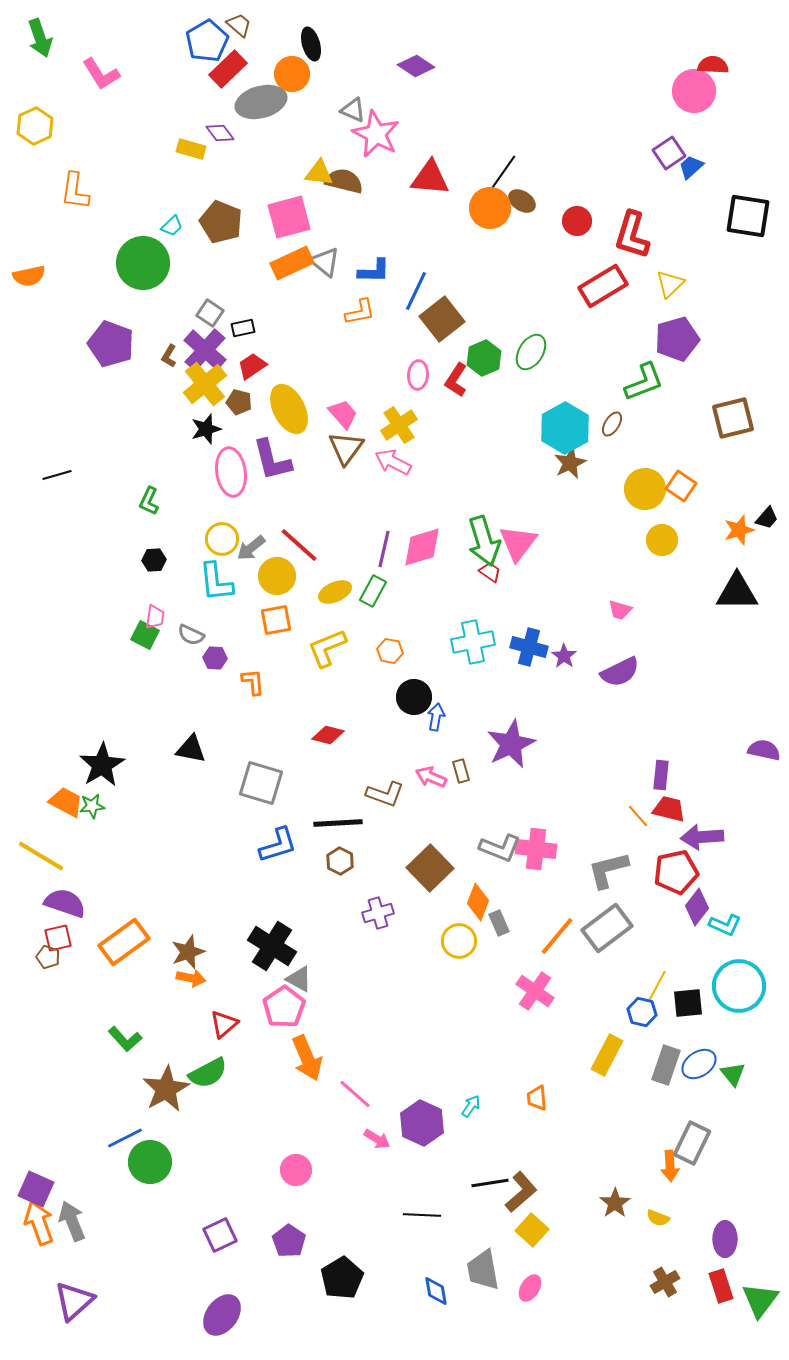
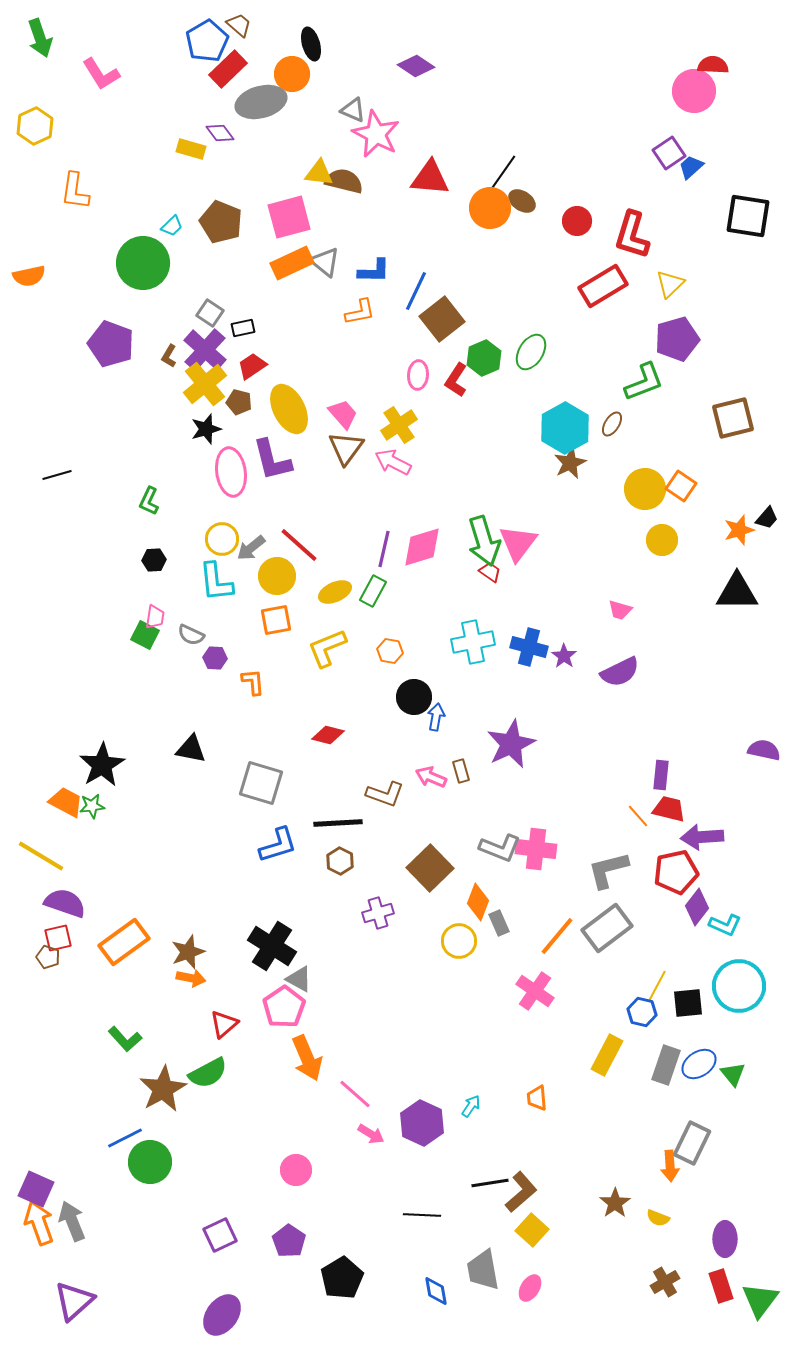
brown star at (166, 1089): moved 3 px left
pink arrow at (377, 1139): moved 6 px left, 5 px up
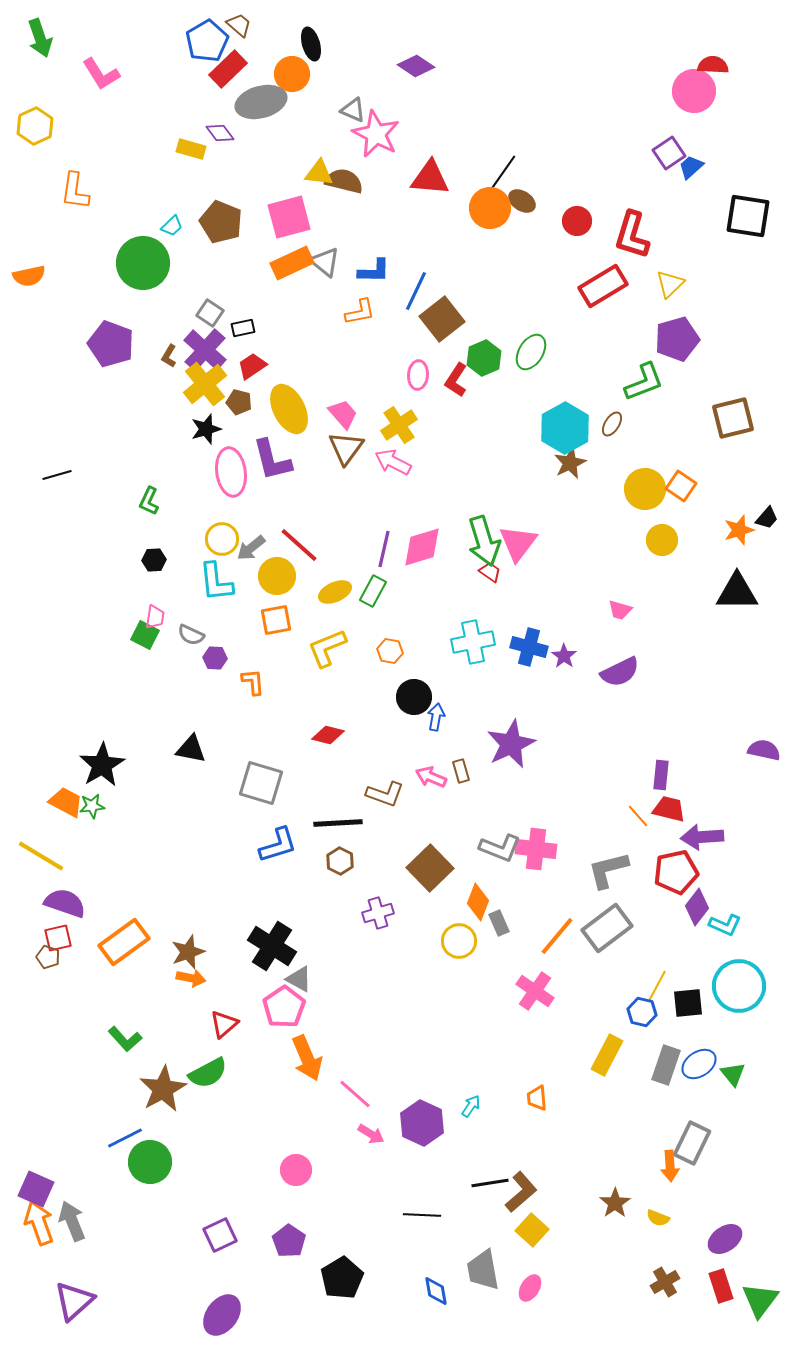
purple ellipse at (725, 1239): rotated 56 degrees clockwise
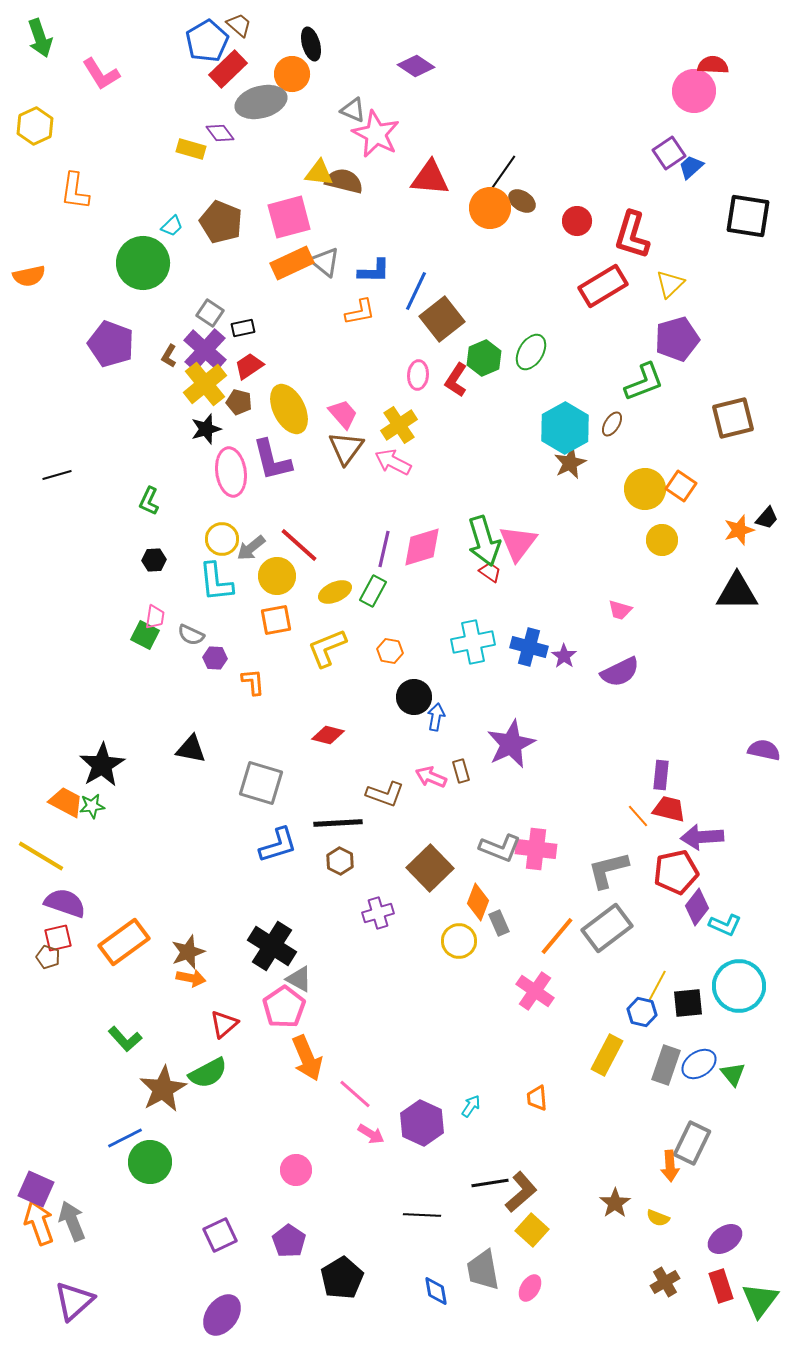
red trapezoid at (252, 366): moved 3 px left
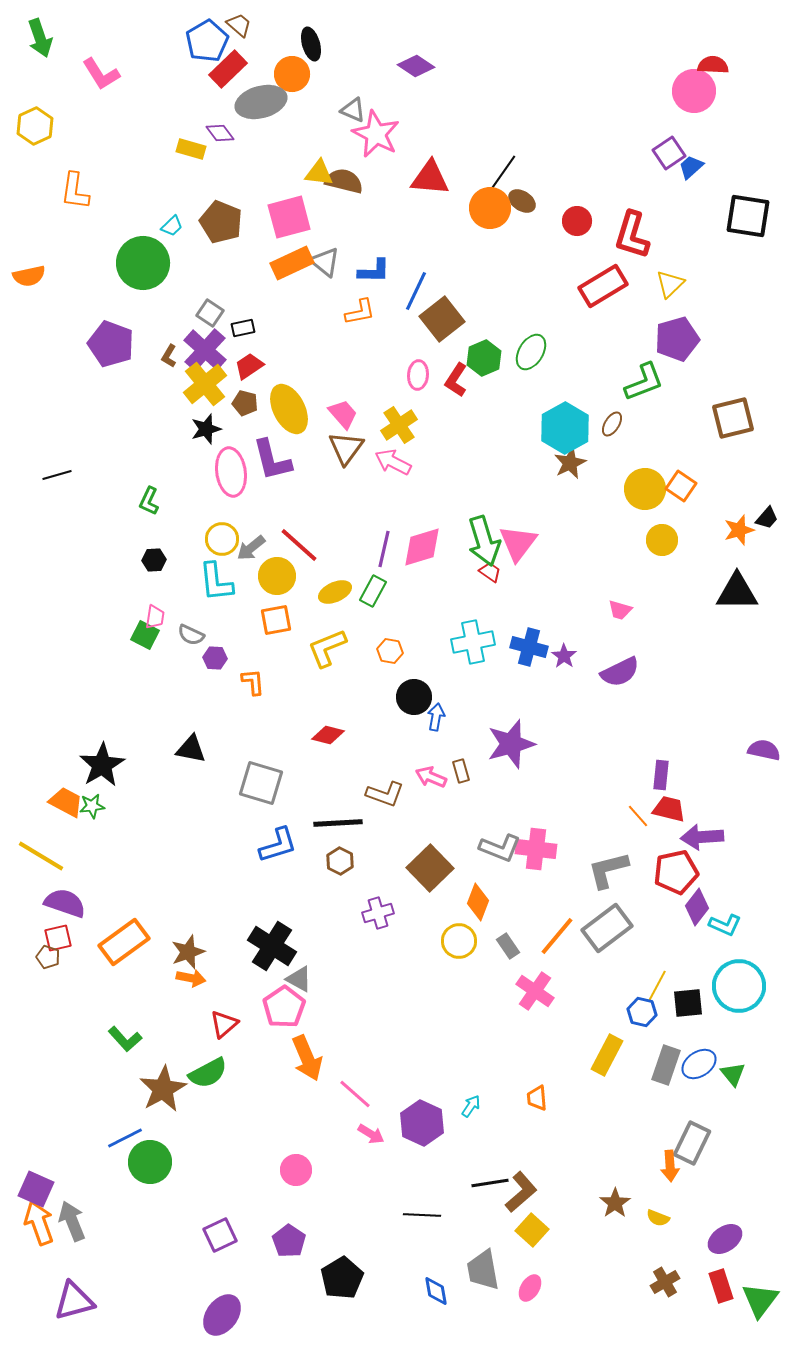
brown pentagon at (239, 402): moved 6 px right, 1 px down
purple star at (511, 744): rotated 9 degrees clockwise
gray rectangle at (499, 923): moved 9 px right, 23 px down; rotated 10 degrees counterclockwise
purple triangle at (74, 1301): rotated 27 degrees clockwise
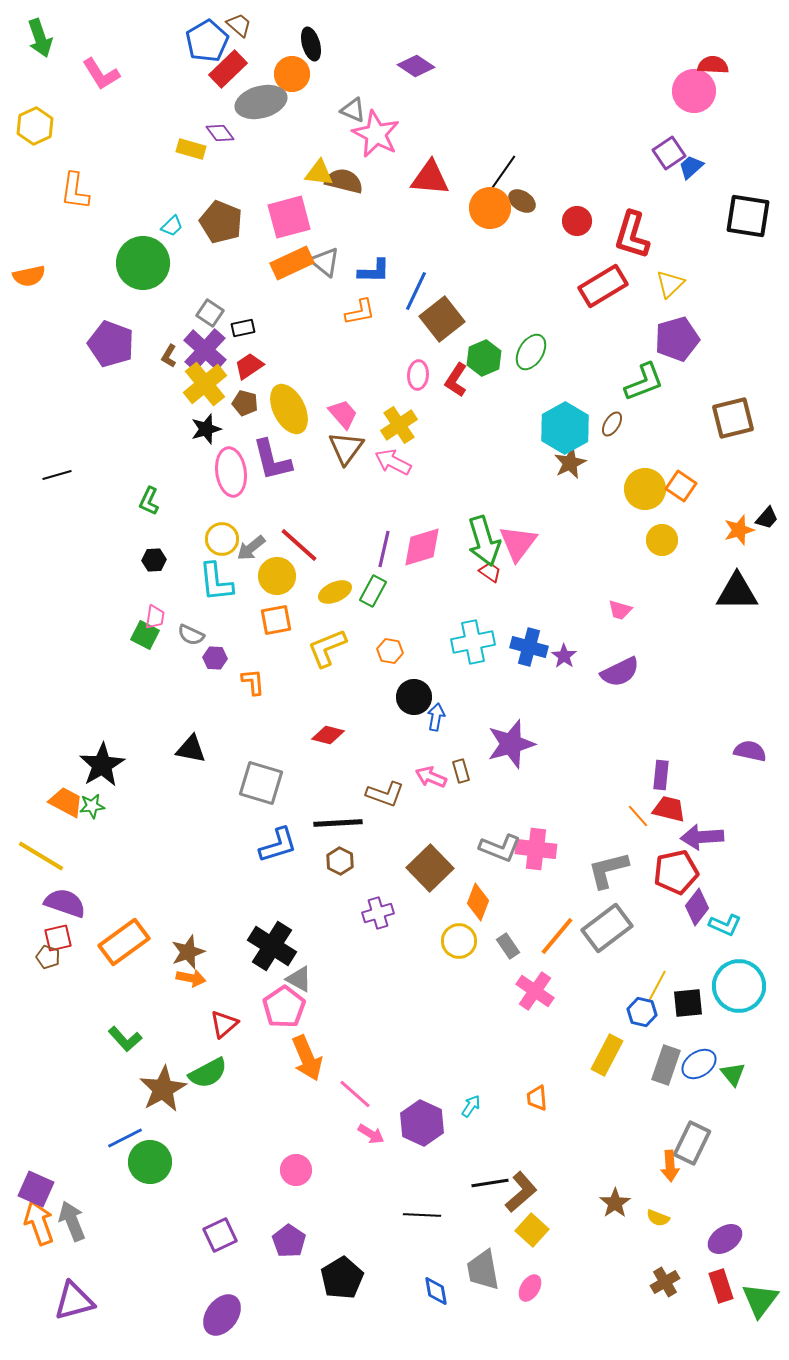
purple semicircle at (764, 750): moved 14 px left, 1 px down
